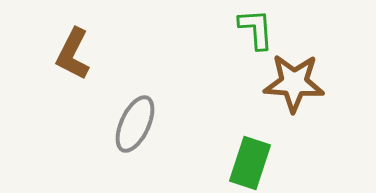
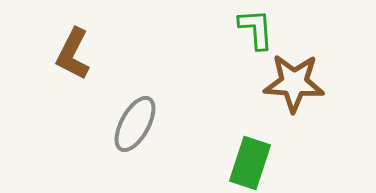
gray ellipse: rotated 4 degrees clockwise
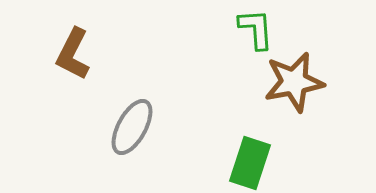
brown star: moved 1 px up; rotated 14 degrees counterclockwise
gray ellipse: moved 3 px left, 3 px down
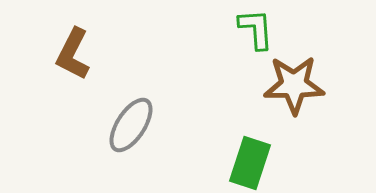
brown star: moved 3 px down; rotated 10 degrees clockwise
gray ellipse: moved 1 px left, 2 px up; rotated 4 degrees clockwise
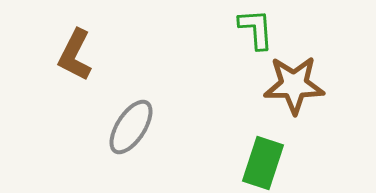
brown L-shape: moved 2 px right, 1 px down
gray ellipse: moved 2 px down
green rectangle: moved 13 px right
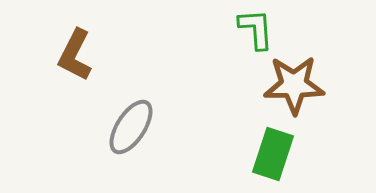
green rectangle: moved 10 px right, 9 px up
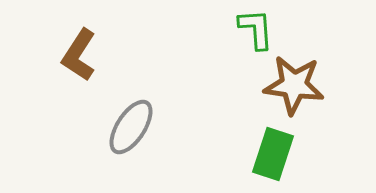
brown L-shape: moved 4 px right; rotated 6 degrees clockwise
brown star: rotated 8 degrees clockwise
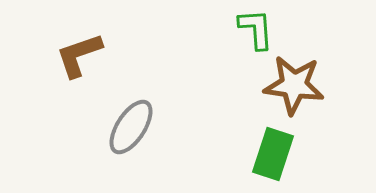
brown L-shape: rotated 38 degrees clockwise
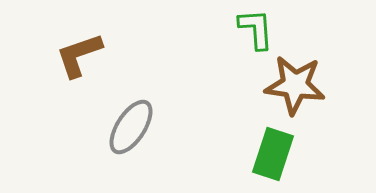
brown star: moved 1 px right
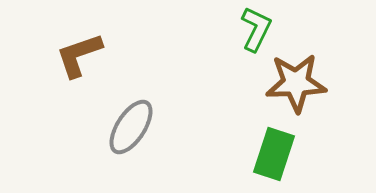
green L-shape: rotated 30 degrees clockwise
brown star: moved 1 px right, 2 px up; rotated 10 degrees counterclockwise
green rectangle: moved 1 px right
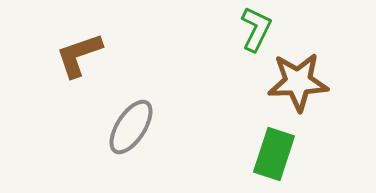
brown star: moved 2 px right, 1 px up
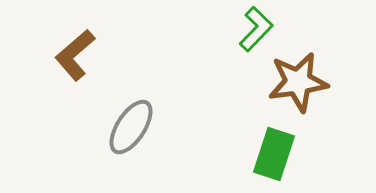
green L-shape: rotated 18 degrees clockwise
brown L-shape: moved 4 px left; rotated 22 degrees counterclockwise
brown star: rotated 6 degrees counterclockwise
